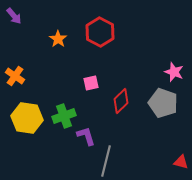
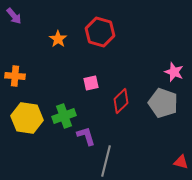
red hexagon: rotated 12 degrees counterclockwise
orange cross: rotated 30 degrees counterclockwise
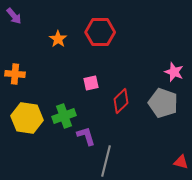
red hexagon: rotated 16 degrees counterclockwise
orange cross: moved 2 px up
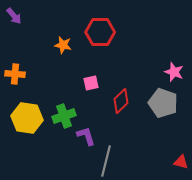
orange star: moved 5 px right, 6 px down; rotated 24 degrees counterclockwise
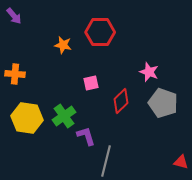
pink star: moved 25 px left
green cross: rotated 15 degrees counterclockwise
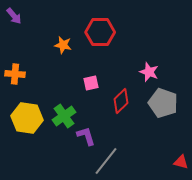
gray line: rotated 24 degrees clockwise
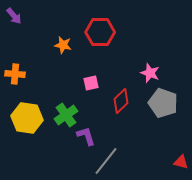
pink star: moved 1 px right, 1 px down
green cross: moved 2 px right, 1 px up
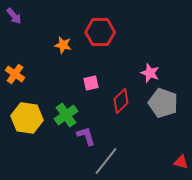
orange cross: rotated 30 degrees clockwise
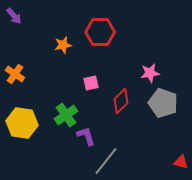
orange star: rotated 24 degrees counterclockwise
pink star: rotated 30 degrees counterclockwise
yellow hexagon: moved 5 px left, 5 px down
